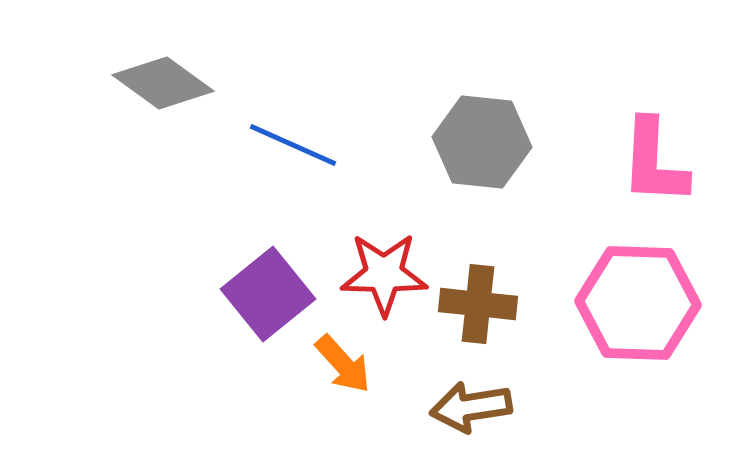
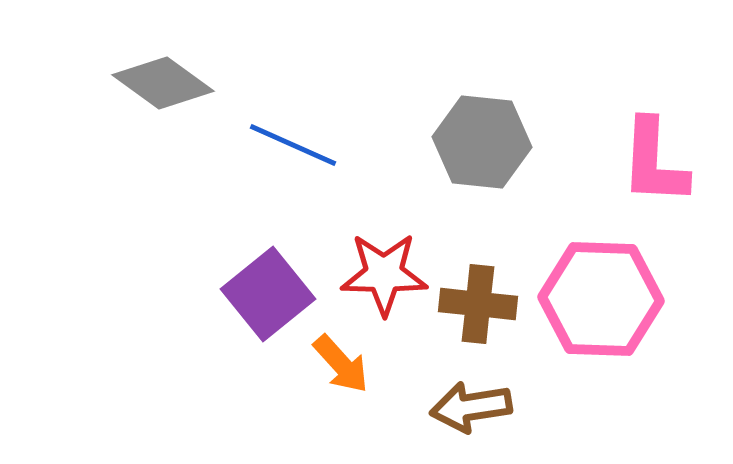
pink hexagon: moved 37 px left, 4 px up
orange arrow: moved 2 px left
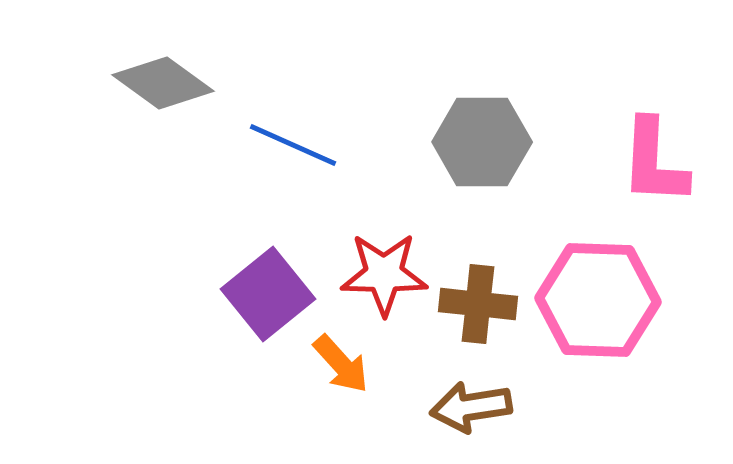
gray hexagon: rotated 6 degrees counterclockwise
pink hexagon: moved 3 px left, 1 px down
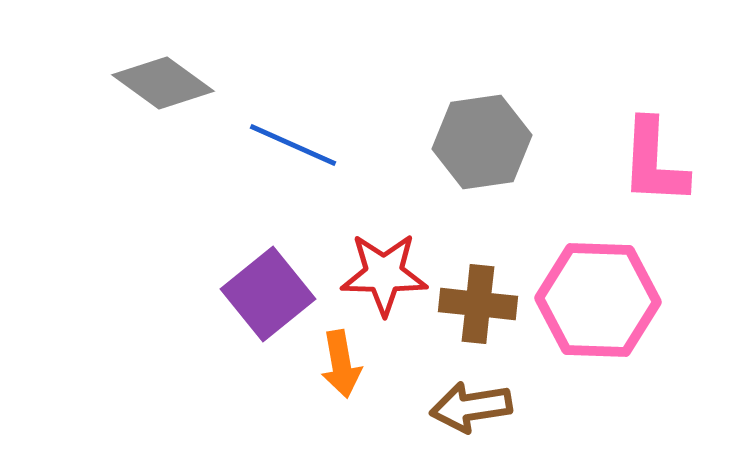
gray hexagon: rotated 8 degrees counterclockwise
orange arrow: rotated 32 degrees clockwise
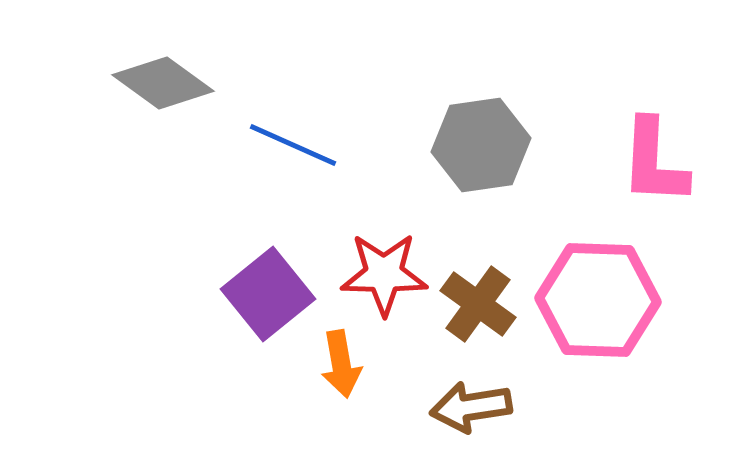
gray hexagon: moved 1 px left, 3 px down
brown cross: rotated 30 degrees clockwise
